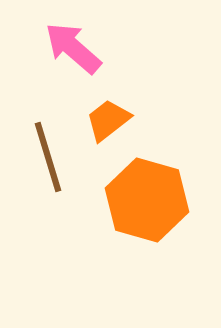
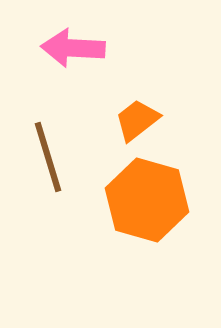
pink arrow: rotated 38 degrees counterclockwise
orange trapezoid: moved 29 px right
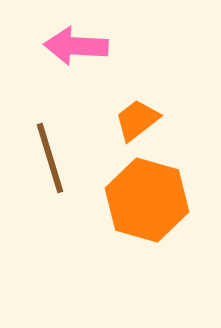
pink arrow: moved 3 px right, 2 px up
brown line: moved 2 px right, 1 px down
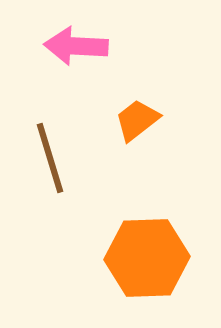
orange hexagon: moved 58 px down; rotated 18 degrees counterclockwise
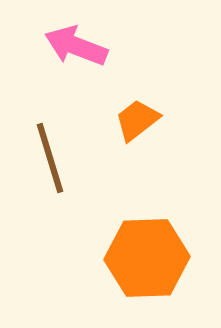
pink arrow: rotated 18 degrees clockwise
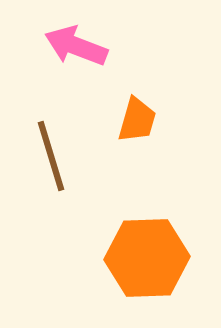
orange trapezoid: rotated 144 degrees clockwise
brown line: moved 1 px right, 2 px up
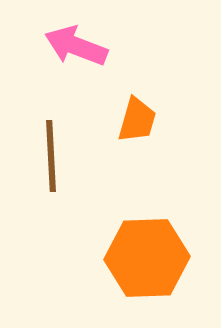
brown line: rotated 14 degrees clockwise
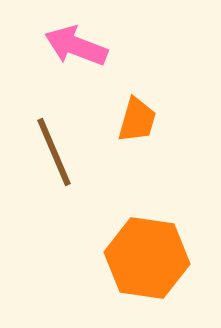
brown line: moved 3 px right, 4 px up; rotated 20 degrees counterclockwise
orange hexagon: rotated 10 degrees clockwise
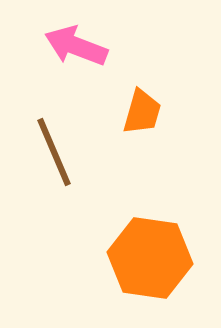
orange trapezoid: moved 5 px right, 8 px up
orange hexagon: moved 3 px right
